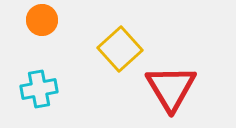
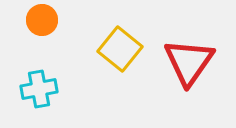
yellow square: rotated 9 degrees counterclockwise
red triangle: moved 18 px right, 26 px up; rotated 6 degrees clockwise
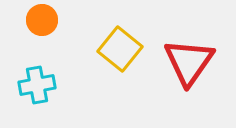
cyan cross: moved 2 px left, 4 px up
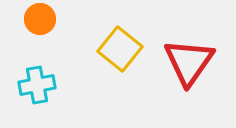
orange circle: moved 2 px left, 1 px up
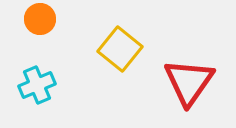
red triangle: moved 20 px down
cyan cross: rotated 12 degrees counterclockwise
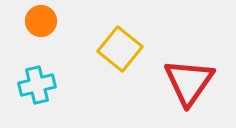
orange circle: moved 1 px right, 2 px down
cyan cross: rotated 9 degrees clockwise
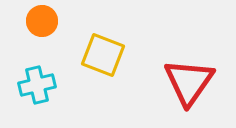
orange circle: moved 1 px right
yellow square: moved 17 px left, 6 px down; rotated 18 degrees counterclockwise
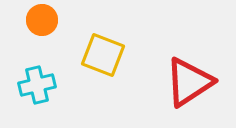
orange circle: moved 1 px up
red triangle: rotated 22 degrees clockwise
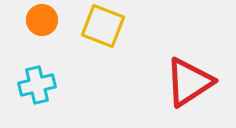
yellow square: moved 29 px up
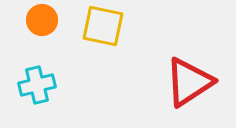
yellow square: rotated 9 degrees counterclockwise
